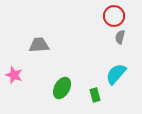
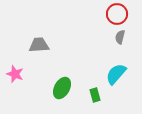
red circle: moved 3 px right, 2 px up
pink star: moved 1 px right, 1 px up
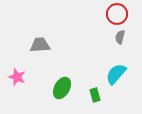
gray trapezoid: moved 1 px right
pink star: moved 2 px right, 3 px down
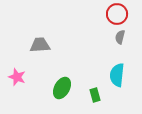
cyan semicircle: moved 1 px right, 1 px down; rotated 35 degrees counterclockwise
